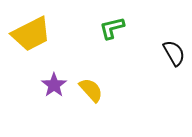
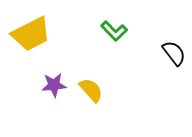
green L-shape: moved 2 px right, 3 px down; rotated 120 degrees counterclockwise
black semicircle: rotated 8 degrees counterclockwise
purple star: rotated 30 degrees clockwise
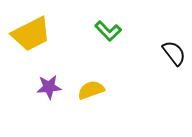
green L-shape: moved 6 px left
purple star: moved 5 px left, 2 px down
yellow semicircle: rotated 68 degrees counterclockwise
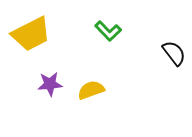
purple star: moved 1 px right, 3 px up
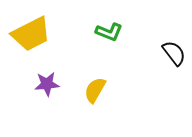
green L-shape: moved 1 px right, 1 px down; rotated 24 degrees counterclockwise
purple star: moved 3 px left
yellow semicircle: moved 4 px right; rotated 40 degrees counterclockwise
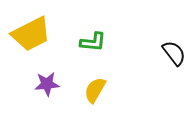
green L-shape: moved 16 px left, 10 px down; rotated 16 degrees counterclockwise
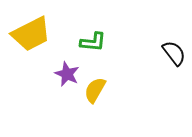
purple star: moved 20 px right, 10 px up; rotated 30 degrees clockwise
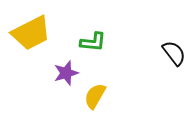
yellow trapezoid: moved 1 px up
purple star: moved 1 px left, 1 px up; rotated 30 degrees clockwise
yellow semicircle: moved 6 px down
